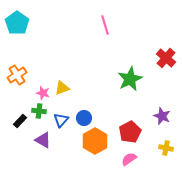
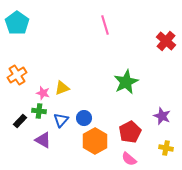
red cross: moved 17 px up
green star: moved 4 px left, 3 px down
pink semicircle: rotated 105 degrees counterclockwise
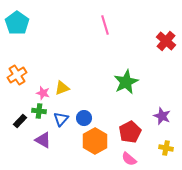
blue triangle: moved 1 px up
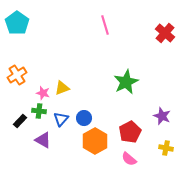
red cross: moved 1 px left, 8 px up
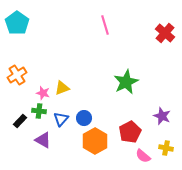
pink semicircle: moved 14 px right, 3 px up
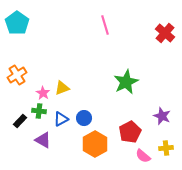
pink star: rotated 16 degrees clockwise
blue triangle: rotated 21 degrees clockwise
orange hexagon: moved 3 px down
yellow cross: rotated 16 degrees counterclockwise
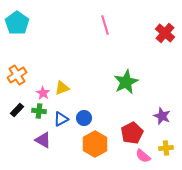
black rectangle: moved 3 px left, 11 px up
red pentagon: moved 2 px right, 1 px down
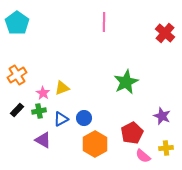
pink line: moved 1 px left, 3 px up; rotated 18 degrees clockwise
green cross: rotated 16 degrees counterclockwise
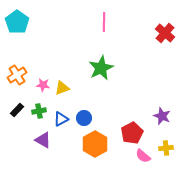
cyan pentagon: moved 1 px up
green star: moved 25 px left, 14 px up
pink star: moved 8 px up; rotated 24 degrees counterclockwise
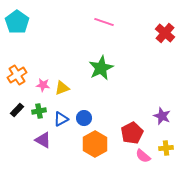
pink line: rotated 72 degrees counterclockwise
